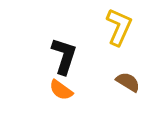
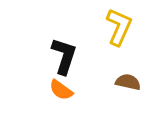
brown semicircle: rotated 20 degrees counterclockwise
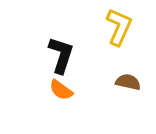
black L-shape: moved 3 px left, 1 px up
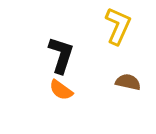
yellow L-shape: moved 1 px left, 1 px up
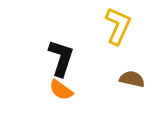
black L-shape: moved 3 px down
brown semicircle: moved 4 px right, 3 px up
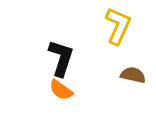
brown semicircle: moved 1 px right, 4 px up
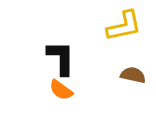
yellow L-shape: moved 6 px right; rotated 54 degrees clockwise
black L-shape: rotated 18 degrees counterclockwise
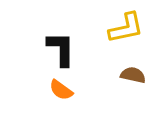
yellow L-shape: moved 2 px right, 2 px down
black L-shape: moved 9 px up
